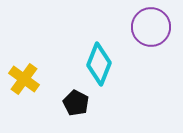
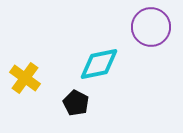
cyan diamond: rotated 57 degrees clockwise
yellow cross: moved 1 px right, 1 px up
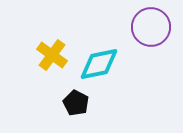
yellow cross: moved 27 px right, 23 px up
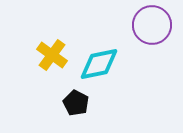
purple circle: moved 1 px right, 2 px up
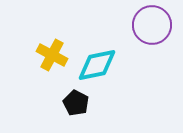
yellow cross: rotated 8 degrees counterclockwise
cyan diamond: moved 2 px left, 1 px down
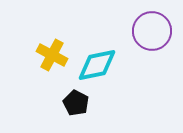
purple circle: moved 6 px down
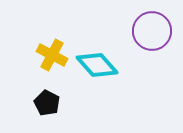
cyan diamond: rotated 60 degrees clockwise
black pentagon: moved 29 px left
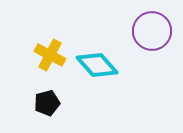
yellow cross: moved 2 px left
black pentagon: rotated 30 degrees clockwise
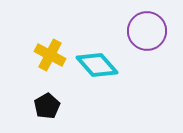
purple circle: moved 5 px left
black pentagon: moved 3 px down; rotated 15 degrees counterclockwise
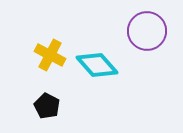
black pentagon: rotated 15 degrees counterclockwise
